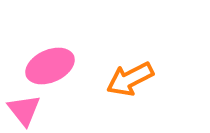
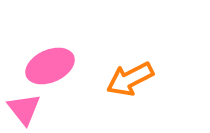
pink triangle: moved 1 px up
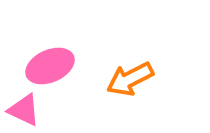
pink triangle: moved 1 px down; rotated 27 degrees counterclockwise
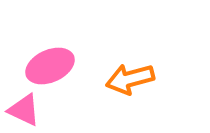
orange arrow: rotated 12 degrees clockwise
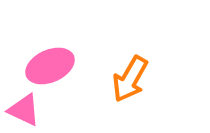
orange arrow: rotated 45 degrees counterclockwise
